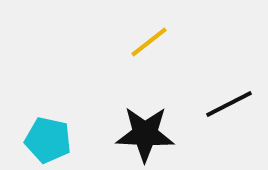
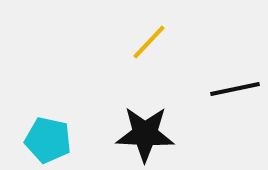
yellow line: rotated 9 degrees counterclockwise
black line: moved 6 px right, 15 px up; rotated 15 degrees clockwise
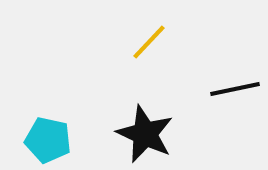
black star: rotated 22 degrees clockwise
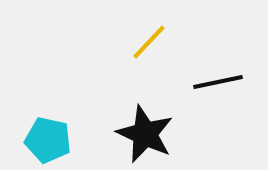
black line: moved 17 px left, 7 px up
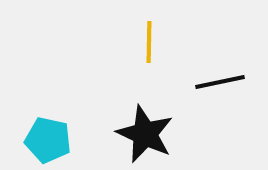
yellow line: rotated 42 degrees counterclockwise
black line: moved 2 px right
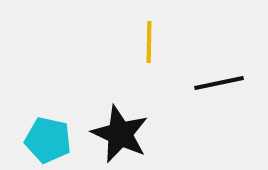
black line: moved 1 px left, 1 px down
black star: moved 25 px left
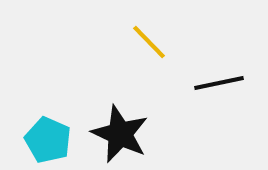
yellow line: rotated 45 degrees counterclockwise
cyan pentagon: rotated 12 degrees clockwise
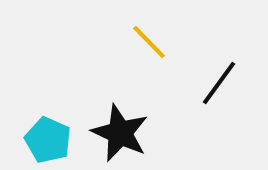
black line: rotated 42 degrees counterclockwise
black star: moved 1 px up
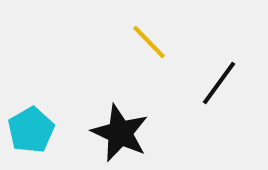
cyan pentagon: moved 17 px left, 10 px up; rotated 18 degrees clockwise
